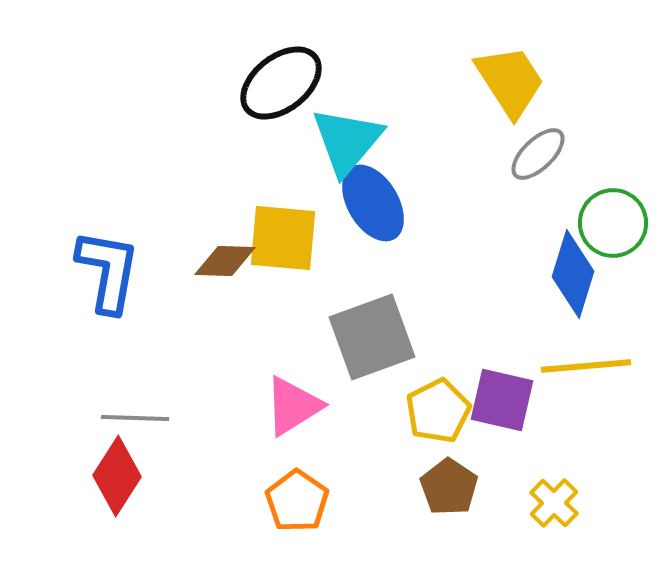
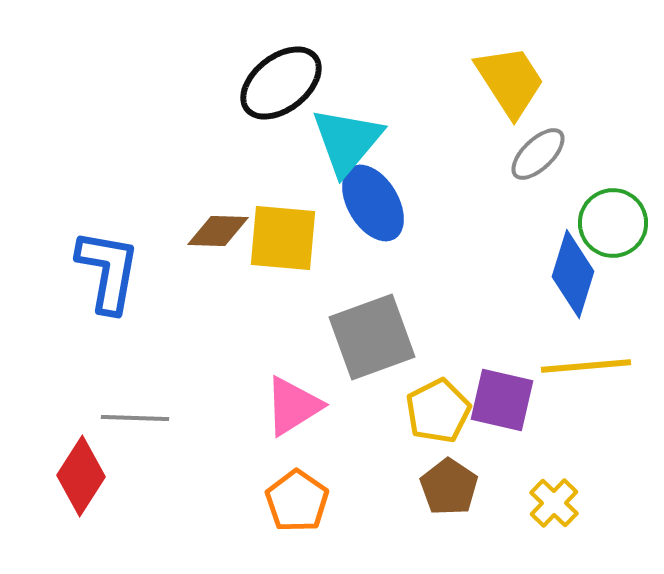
brown diamond: moved 7 px left, 30 px up
red diamond: moved 36 px left
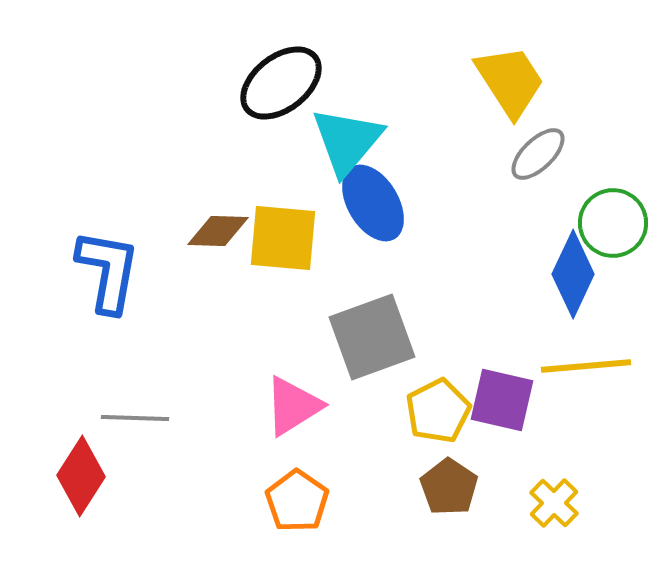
blue diamond: rotated 8 degrees clockwise
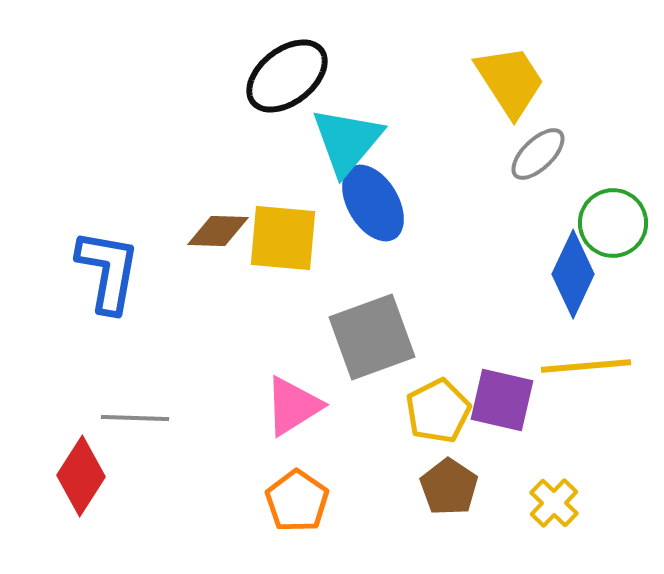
black ellipse: moved 6 px right, 7 px up
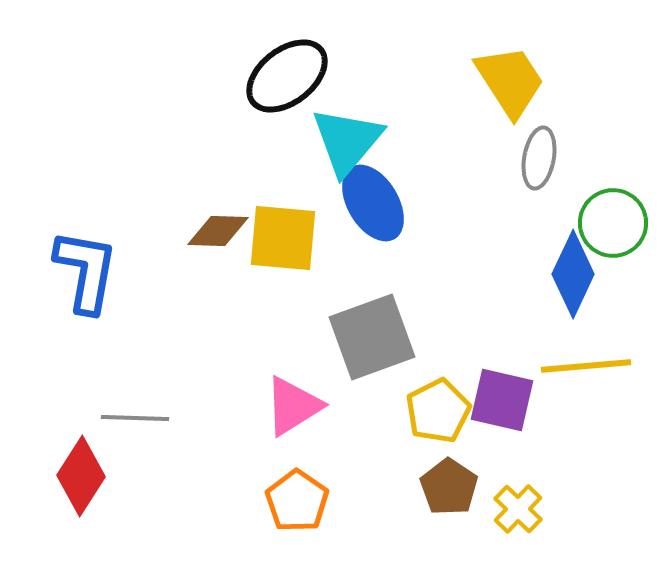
gray ellipse: moved 1 px right, 4 px down; rotated 36 degrees counterclockwise
blue L-shape: moved 22 px left
yellow cross: moved 36 px left, 6 px down
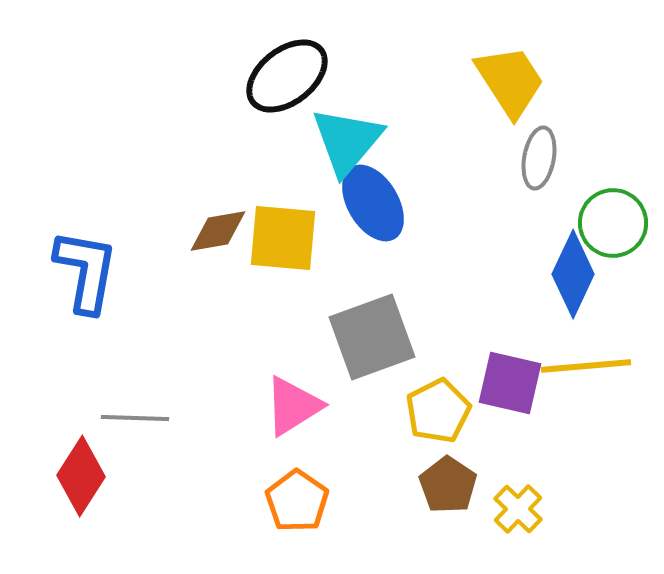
brown diamond: rotated 12 degrees counterclockwise
purple square: moved 8 px right, 17 px up
brown pentagon: moved 1 px left, 2 px up
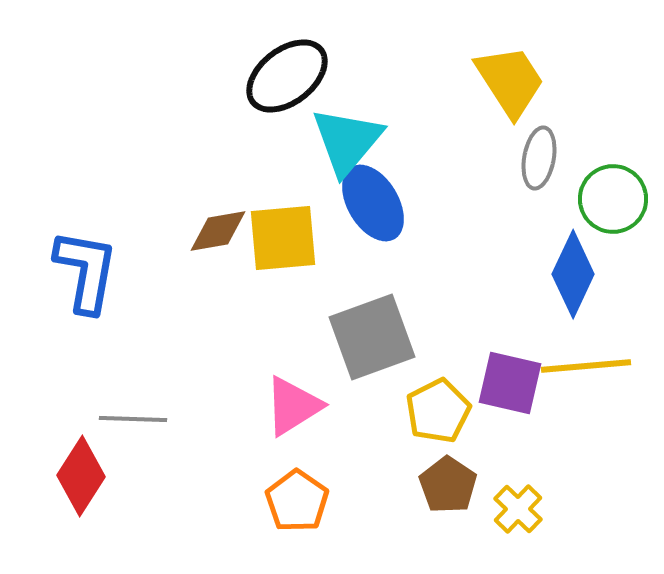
green circle: moved 24 px up
yellow square: rotated 10 degrees counterclockwise
gray line: moved 2 px left, 1 px down
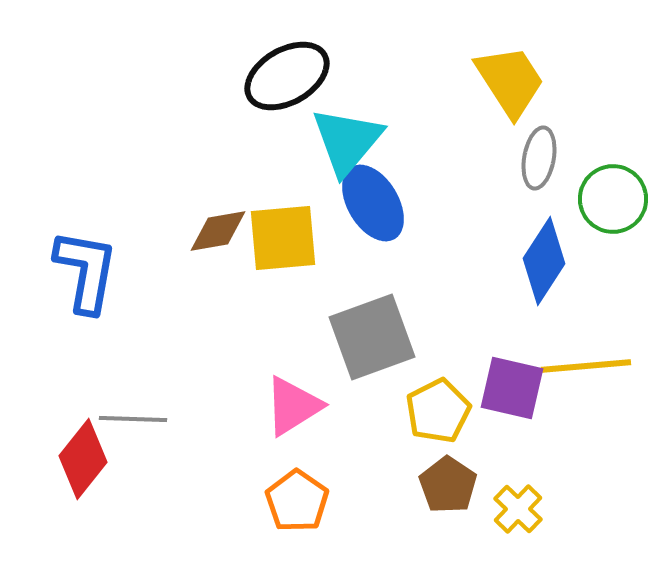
black ellipse: rotated 8 degrees clockwise
blue diamond: moved 29 px left, 13 px up; rotated 8 degrees clockwise
purple square: moved 2 px right, 5 px down
red diamond: moved 2 px right, 17 px up; rotated 6 degrees clockwise
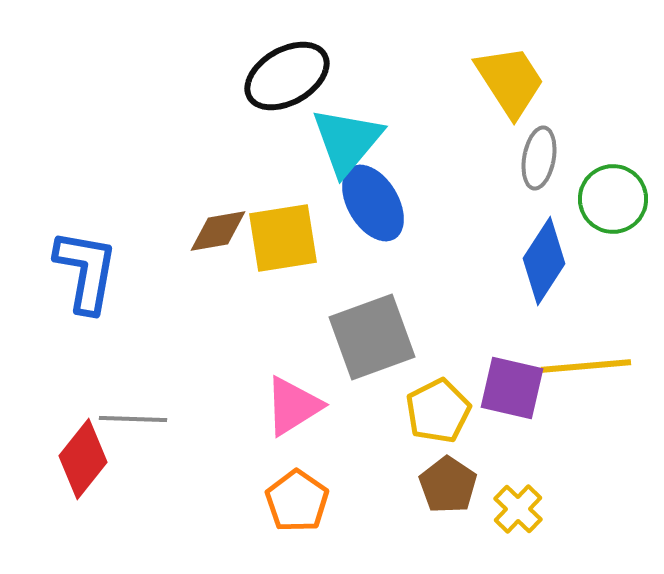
yellow square: rotated 4 degrees counterclockwise
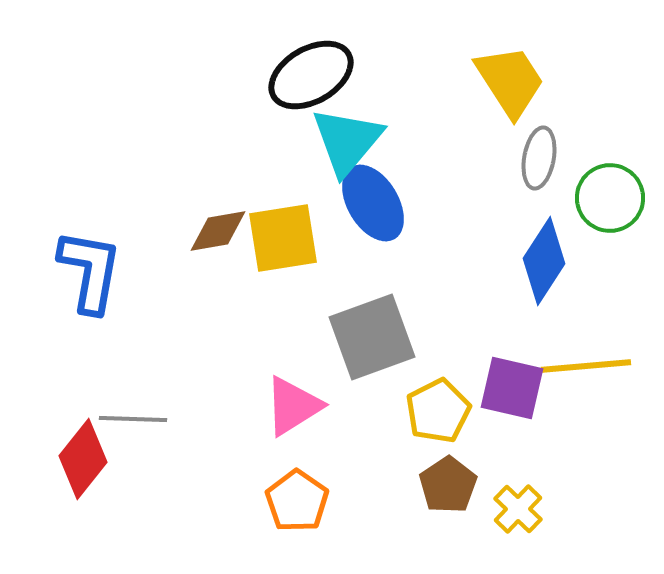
black ellipse: moved 24 px right, 1 px up
green circle: moved 3 px left, 1 px up
blue L-shape: moved 4 px right
brown pentagon: rotated 4 degrees clockwise
